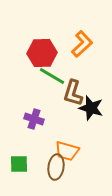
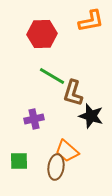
orange L-shape: moved 9 px right, 23 px up; rotated 32 degrees clockwise
red hexagon: moved 19 px up
black star: moved 8 px down
purple cross: rotated 30 degrees counterclockwise
orange trapezoid: rotated 25 degrees clockwise
green square: moved 3 px up
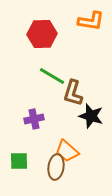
orange L-shape: rotated 20 degrees clockwise
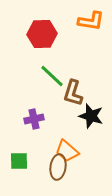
green line: rotated 12 degrees clockwise
brown ellipse: moved 2 px right
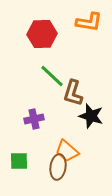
orange L-shape: moved 2 px left, 1 px down
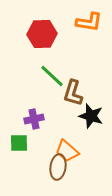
green square: moved 18 px up
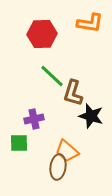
orange L-shape: moved 1 px right, 1 px down
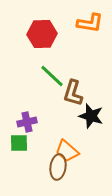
purple cross: moved 7 px left, 3 px down
